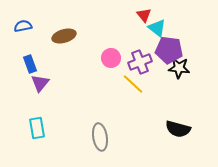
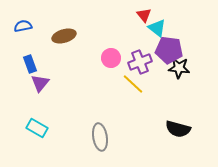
cyan rectangle: rotated 50 degrees counterclockwise
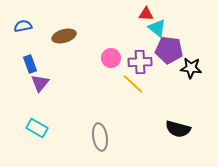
red triangle: moved 2 px right, 1 px up; rotated 49 degrees counterclockwise
purple cross: rotated 20 degrees clockwise
black star: moved 12 px right
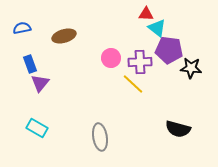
blue semicircle: moved 1 px left, 2 px down
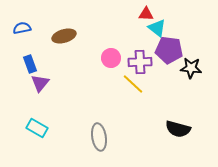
gray ellipse: moved 1 px left
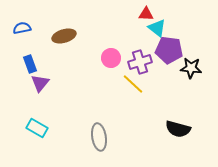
purple cross: rotated 15 degrees counterclockwise
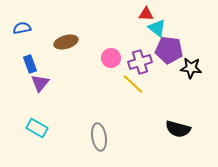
brown ellipse: moved 2 px right, 6 px down
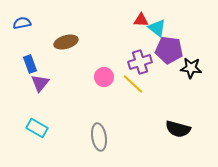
red triangle: moved 5 px left, 6 px down
blue semicircle: moved 5 px up
pink circle: moved 7 px left, 19 px down
